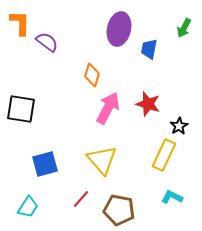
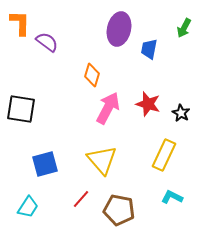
black star: moved 2 px right, 13 px up; rotated 12 degrees counterclockwise
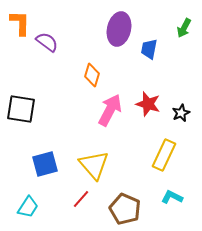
pink arrow: moved 2 px right, 2 px down
black star: rotated 18 degrees clockwise
yellow triangle: moved 8 px left, 5 px down
brown pentagon: moved 6 px right, 1 px up; rotated 12 degrees clockwise
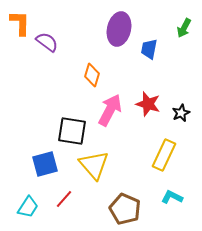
black square: moved 51 px right, 22 px down
red line: moved 17 px left
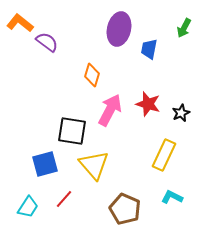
orange L-shape: rotated 52 degrees counterclockwise
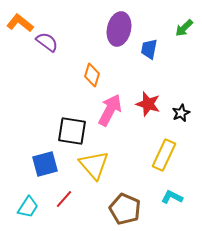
green arrow: rotated 18 degrees clockwise
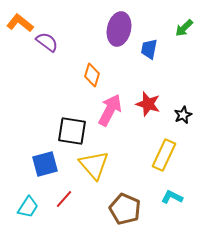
black star: moved 2 px right, 2 px down
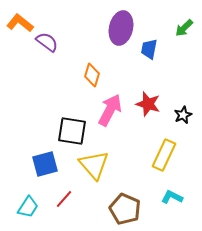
purple ellipse: moved 2 px right, 1 px up
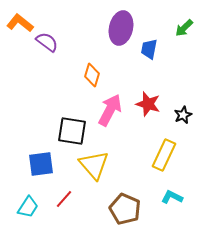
blue square: moved 4 px left; rotated 8 degrees clockwise
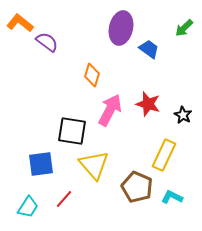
blue trapezoid: rotated 115 degrees clockwise
black star: rotated 18 degrees counterclockwise
brown pentagon: moved 12 px right, 22 px up
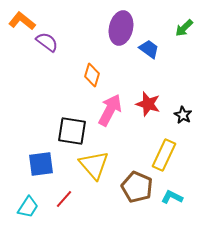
orange L-shape: moved 2 px right, 2 px up
